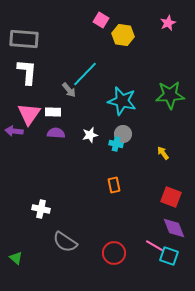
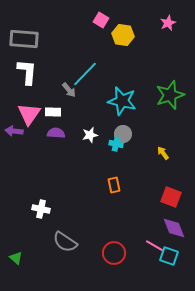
green star: rotated 16 degrees counterclockwise
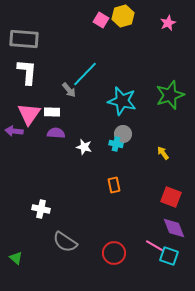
yellow hexagon: moved 19 px up; rotated 25 degrees counterclockwise
white rectangle: moved 1 px left
white star: moved 6 px left, 12 px down; rotated 28 degrees clockwise
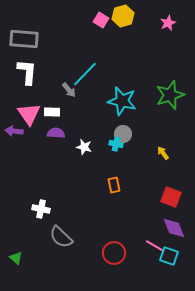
pink triangle: rotated 10 degrees counterclockwise
gray semicircle: moved 4 px left, 5 px up; rotated 10 degrees clockwise
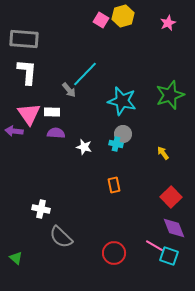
red square: rotated 25 degrees clockwise
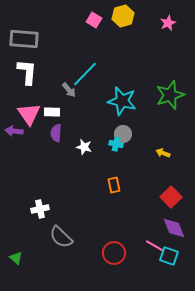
pink square: moved 7 px left
purple semicircle: rotated 90 degrees counterclockwise
yellow arrow: rotated 32 degrees counterclockwise
white cross: moved 1 px left; rotated 24 degrees counterclockwise
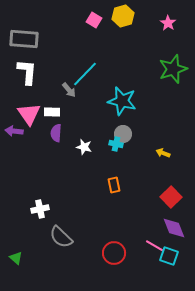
pink star: rotated 14 degrees counterclockwise
green star: moved 3 px right, 26 px up
